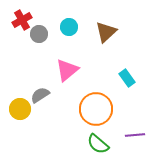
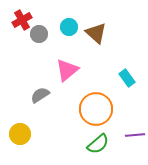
brown triangle: moved 10 px left, 1 px down; rotated 35 degrees counterclockwise
yellow circle: moved 25 px down
green semicircle: rotated 80 degrees counterclockwise
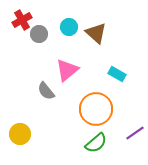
cyan rectangle: moved 10 px left, 4 px up; rotated 24 degrees counterclockwise
gray semicircle: moved 6 px right, 4 px up; rotated 96 degrees counterclockwise
purple line: moved 2 px up; rotated 30 degrees counterclockwise
green semicircle: moved 2 px left, 1 px up
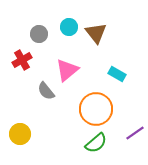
red cross: moved 40 px down
brown triangle: rotated 10 degrees clockwise
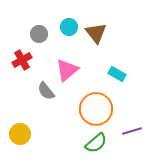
purple line: moved 3 px left, 2 px up; rotated 18 degrees clockwise
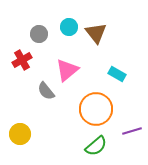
green semicircle: moved 3 px down
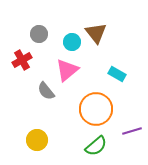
cyan circle: moved 3 px right, 15 px down
yellow circle: moved 17 px right, 6 px down
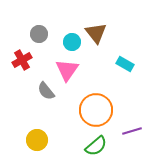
pink triangle: rotated 15 degrees counterclockwise
cyan rectangle: moved 8 px right, 10 px up
orange circle: moved 1 px down
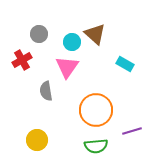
brown triangle: moved 1 px left, 1 px down; rotated 10 degrees counterclockwise
pink triangle: moved 3 px up
gray semicircle: rotated 30 degrees clockwise
green semicircle: rotated 35 degrees clockwise
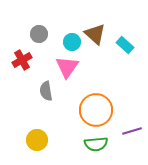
cyan rectangle: moved 19 px up; rotated 12 degrees clockwise
green semicircle: moved 2 px up
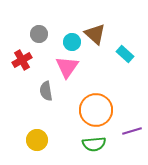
cyan rectangle: moved 9 px down
green semicircle: moved 2 px left
